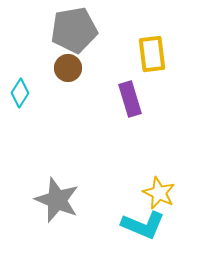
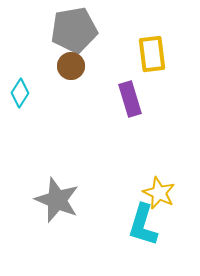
brown circle: moved 3 px right, 2 px up
cyan L-shape: rotated 84 degrees clockwise
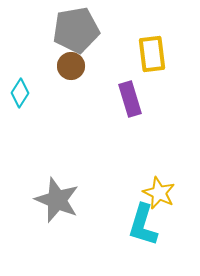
gray pentagon: moved 2 px right
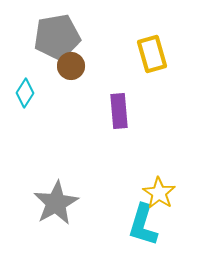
gray pentagon: moved 19 px left, 7 px down
yellow rectangle: rotated 9 degrees counterclockwise
cyan diamond: moved 5 px right
purple rectangle: moved 11 px left, 12 px down; rotated 12 degrees clockwise
yellow star: rotated 8 degrees clockwise
gray star: moved 1 px left, 3 px down; rotated 21 degrees clockwise
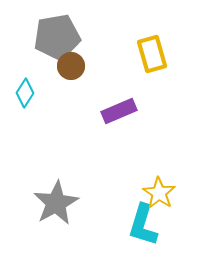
purple rectangle: rotated 72 degrees clockwise
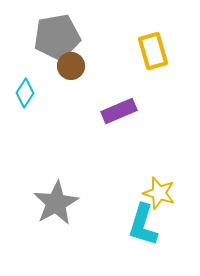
yellow rectangle: moved 1 px right, 3 px up
yellow star: rotated 16 degrees counterclockwise
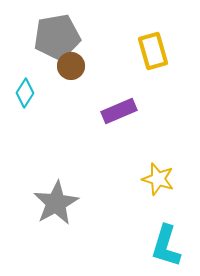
yellow star: moved 1 px left, 14 px up
cyan L-shape: moved 23 px right, 21 px down
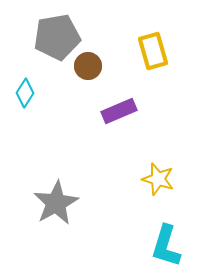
brown circle: moved 17 px right
